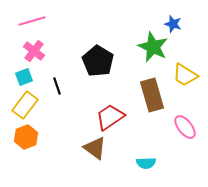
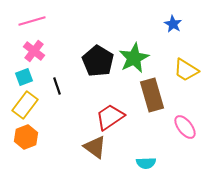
blue star: rotated 12 degrees clockwise
green star: moved 19 px left, 11 px down; rotated 20 degrees clockwise
yellow trapezoid: moved 1 px right, 5 px up
brown triangle: moved 1 px up
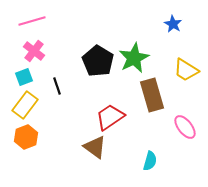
cyan semicircle: moved 4 px right, 2 px up; rotated 72 degrees counterclockwise
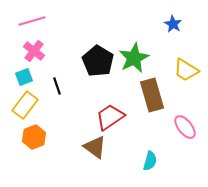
orange hexagon: moved 8 px right
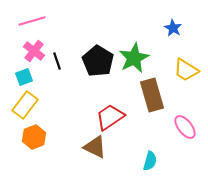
blue star: moved 4 px down
black line: moved 25 px up
brown triangle: rotated 10 degrees counterclockwise
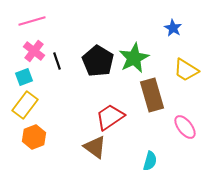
brown triangle: rotated 10 degrees clockwise
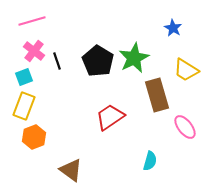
brown rectangle: moved 5 px right
yellow rectangle: moved 1 px left, 1 px down; rotated 16 degrees counterclockwise
brown triangle: moved 24 px left, 23 px down
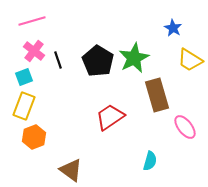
black line: moved 1 px right, 1 px up
yellow trapezoid: moved 4 px right, 10 px up
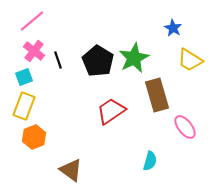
pink line: rotated 24 degrees counterclockwise
red trapezoid: moved 1 px right, 6 px up
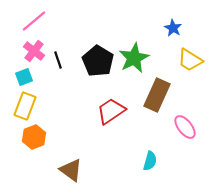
pink line: moved 2 px right
brown rectangle: rotated 40 degrees clockwise
yellow rectangle: moved 1 px right
